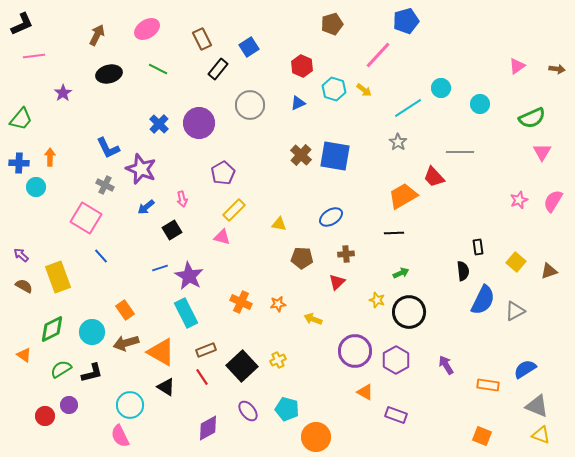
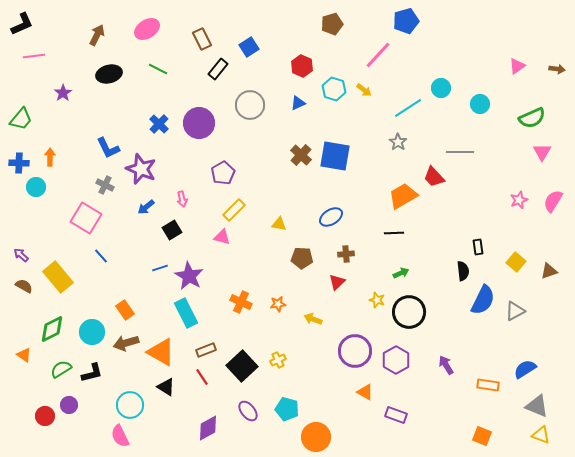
yellow rectangle at (58, 277): rotated 20 degrees counterclockwise
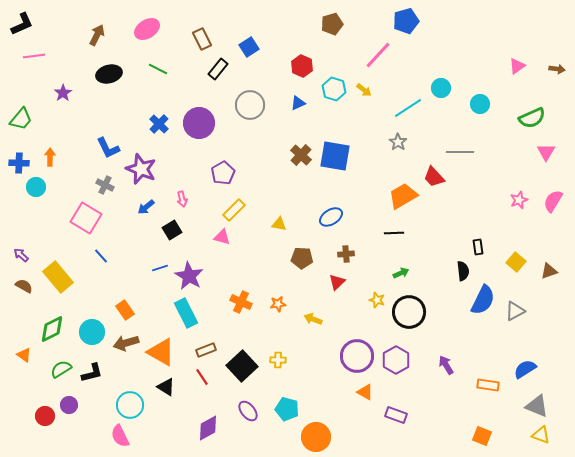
pink triangle at (542, 152): moved 4 px right
purple circle at (355, 351): moved 2 px right, 5 px down
yellow cross at (278, 360): rotated 28 degrees clockwise
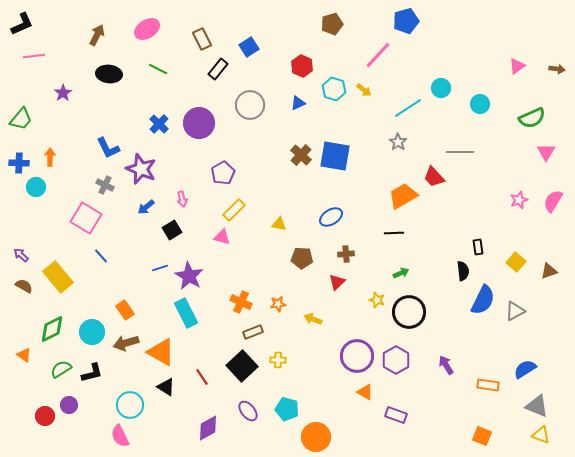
black ellipse at (109, 74): rotated 20 degrees clockwise
brown rectangle at (206, 350): moved 47 px right, 18 px up
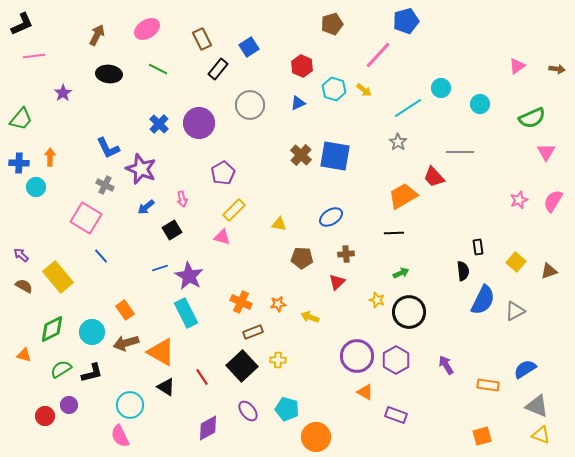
yellow arrow at (313, 319): moved 3 px left, 2 px up
orange triangle at (24, 355): rotated 21 degrees counterclockwise
orange square at (482, 436): rotated 36 degrees counterclockwise
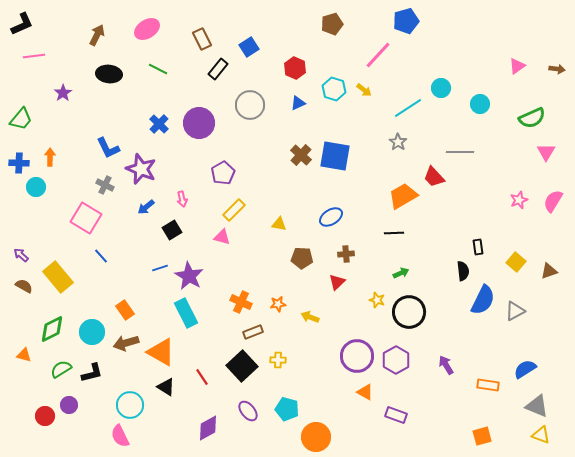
red hexagon at (302, 66): moved 7 px left, 2 px down
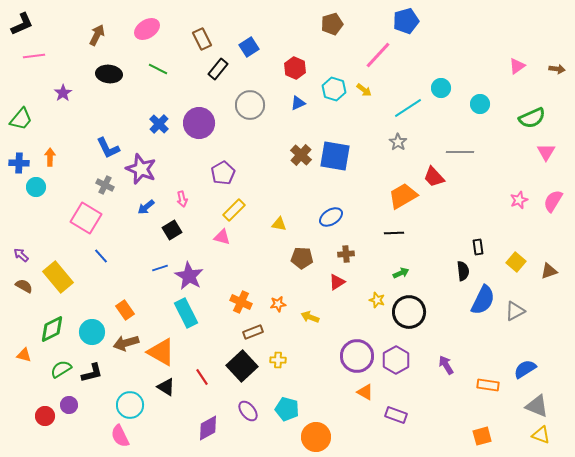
red triangle at (337, 282): rotated 12 degrees clockwise
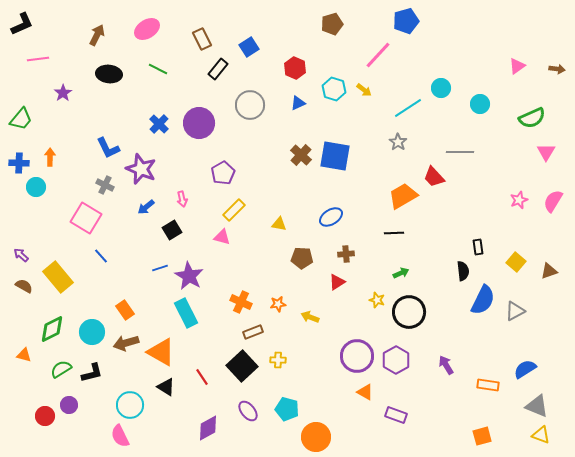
pink line at (34, 56): moved 4 px right, 3 px down
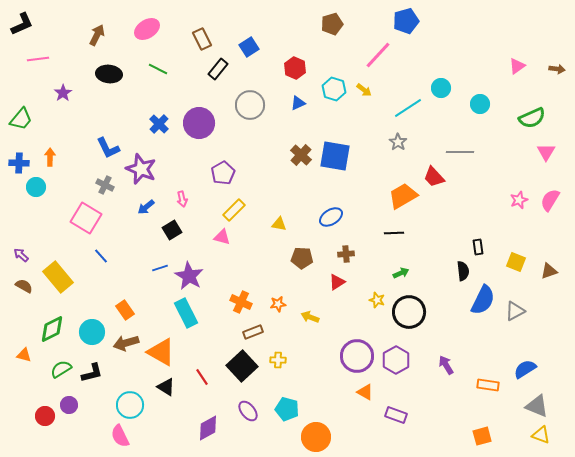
pink semicircle at (553, 201): moved 3 px left, 1 px up
yellow square at (516, 262): rotated 18 degrees counterclockwise
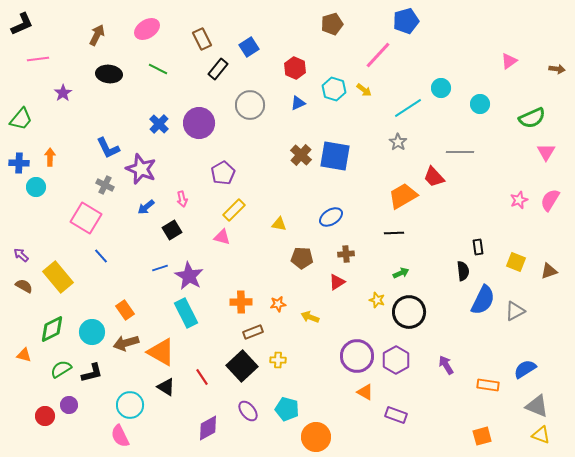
pink triangle at (517, 66): moved 8 px left, 5 px up
orange cross at (241, 302): rotated 25 degrees counterclockwise
